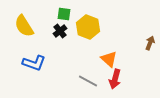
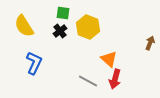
green square: moved 1 px left, 1 px up
blue L-shape: rotated 85 degrees counterclockwise
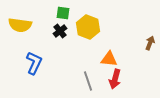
yellow semicircle: moved 4 px left, 1 px up; rotated 50 degrees counterclockwise
orange triangle: rotated 36 degrees counterclockwise
gray line: rotated 42 degrees clockwise
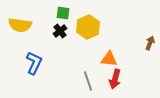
yellow hexagon: rotated 15 degrees clockwise
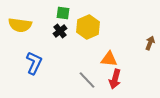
gray line: moved 1 px left, 1 px up; rotated 24 degrees counterclockwise
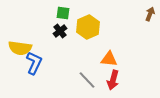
yellow semicircle: moved 23 px down
brown arrow: moved 29 px up
red arrow: moved 2 px left, 1 px down
